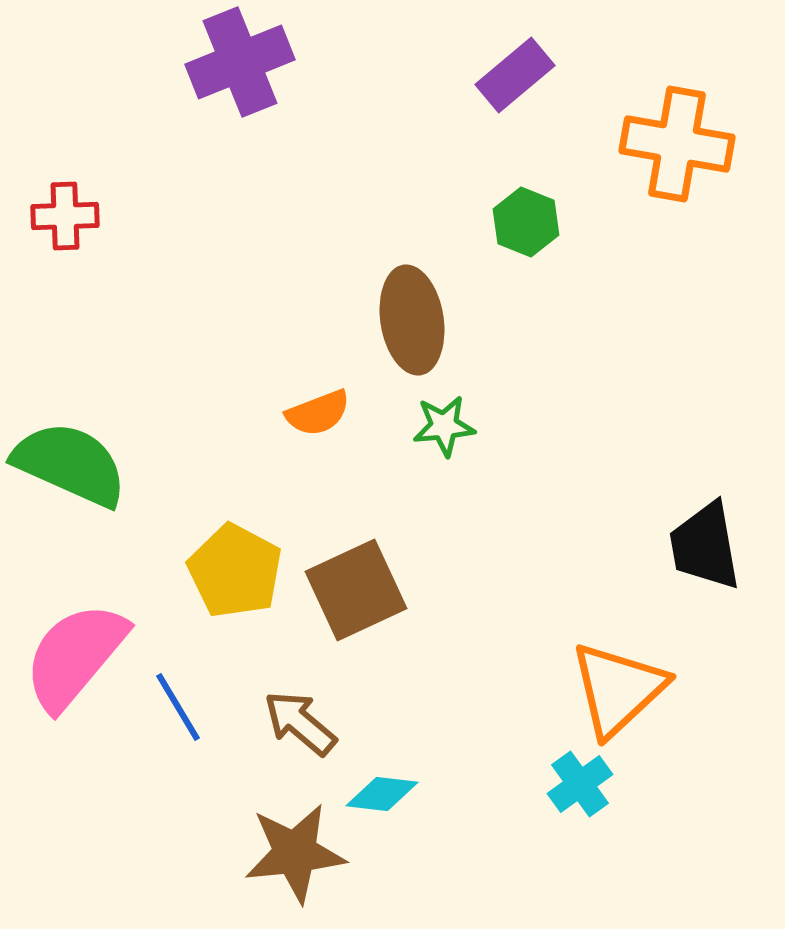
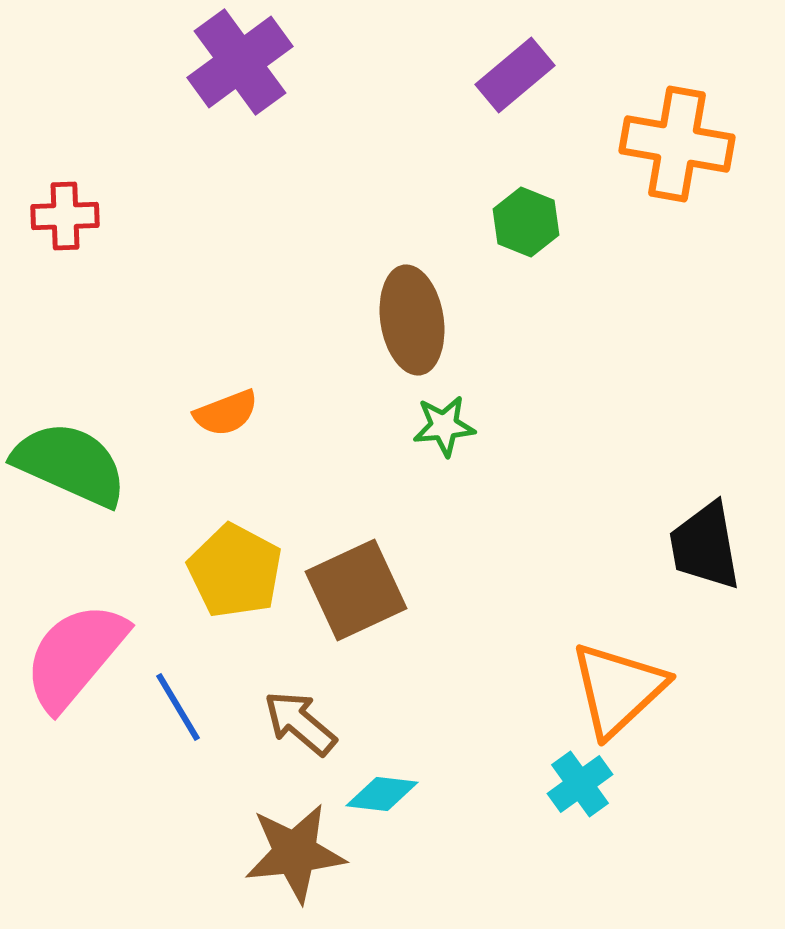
purple cross: rotated 14 degrees counterclockwise
orange semicircle: moved 92 px left
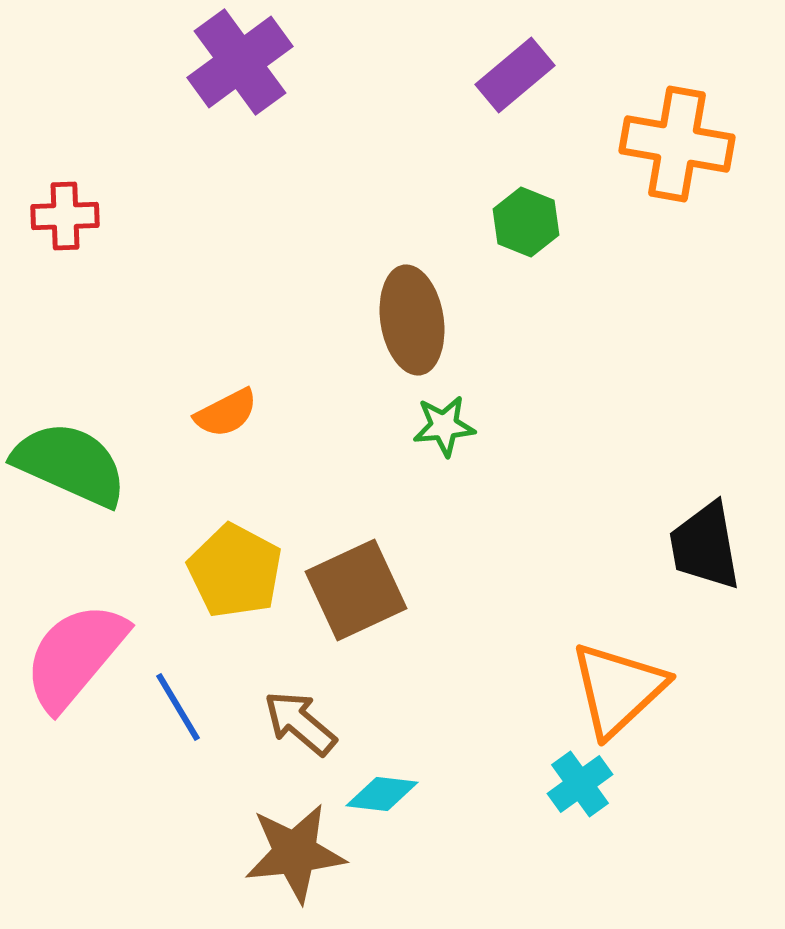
orange semicircle: rotated 6 degrees counterclockwise
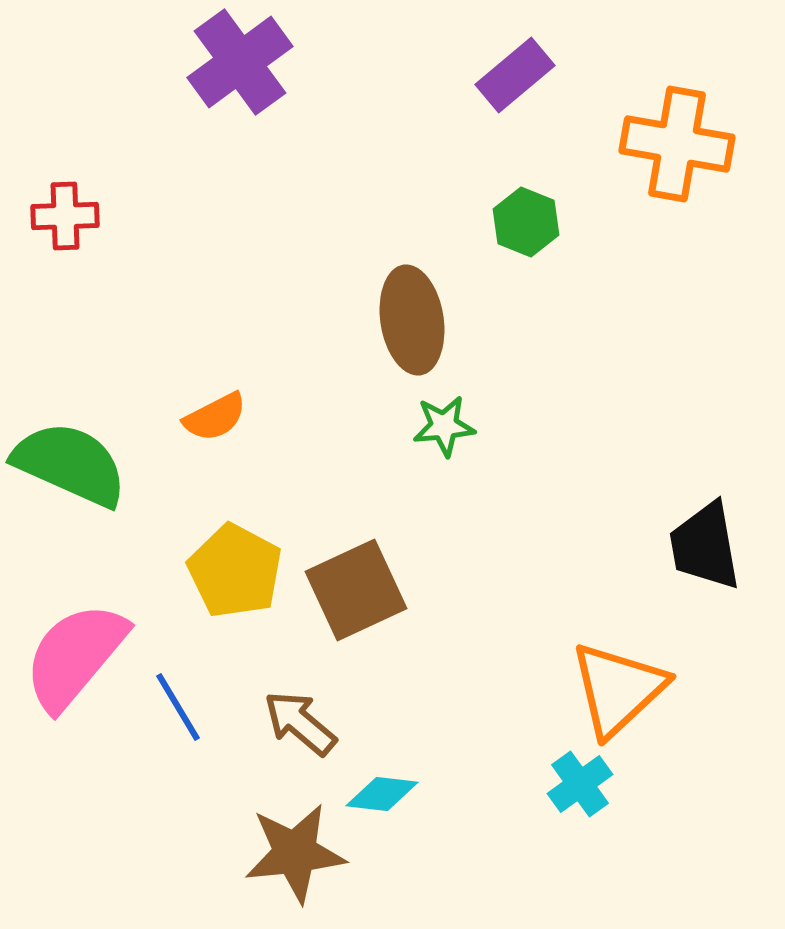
orange semicircle: moved 11 px left, 4 px down
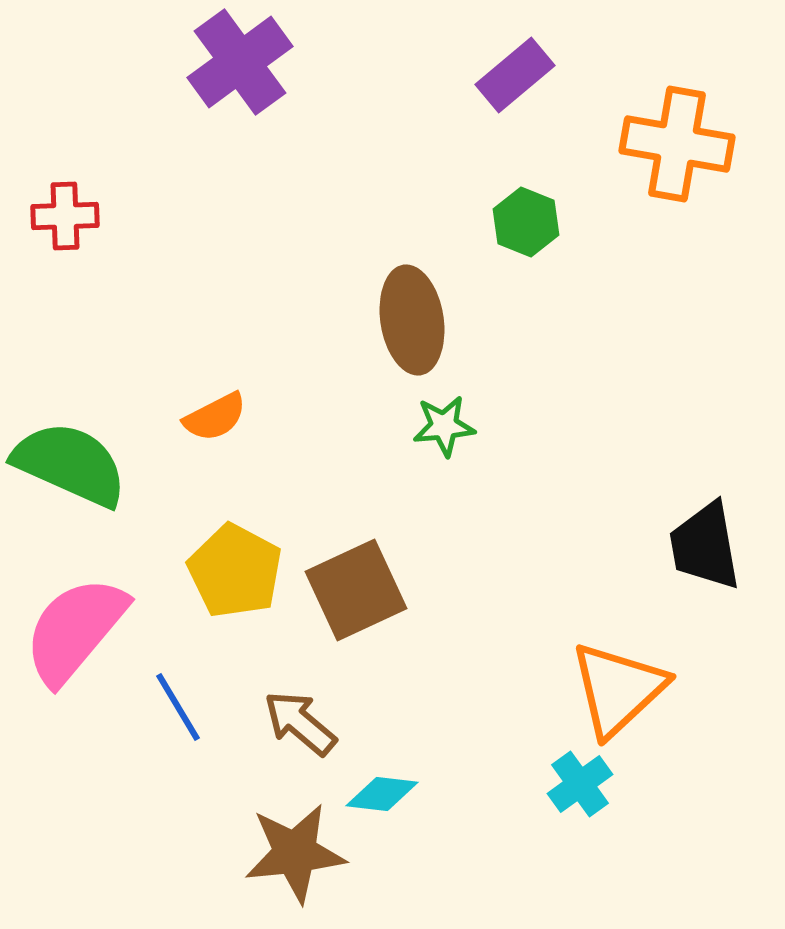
pink semicircle: moved 26 px up
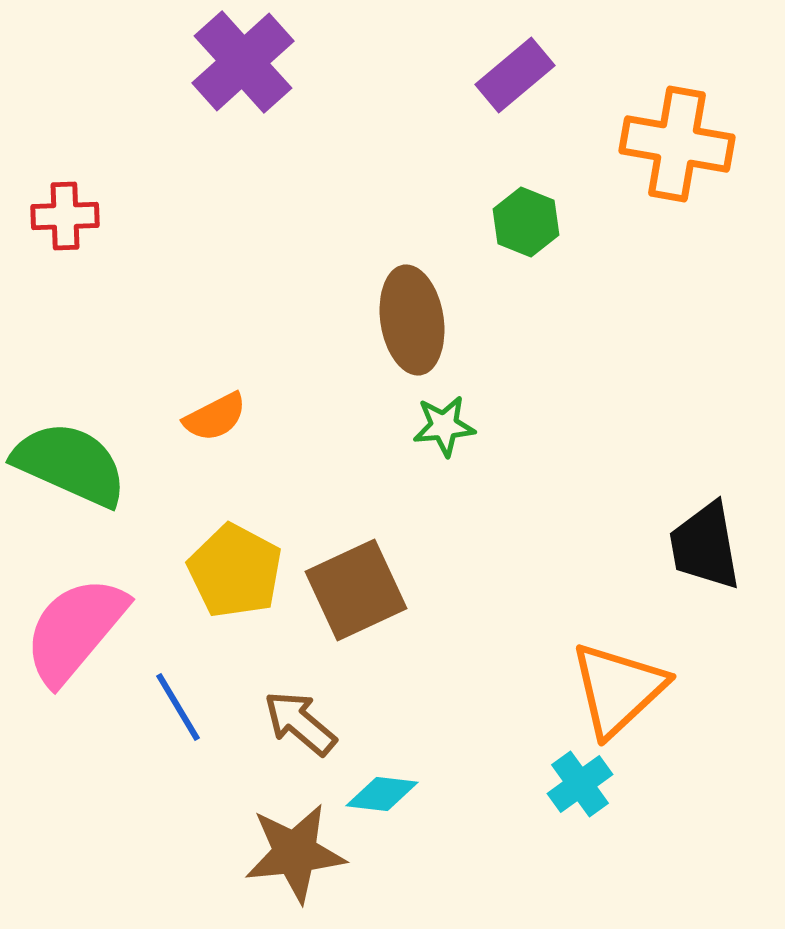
purple cross: moved 3 px right; rotated 6 degrees counterclockwise
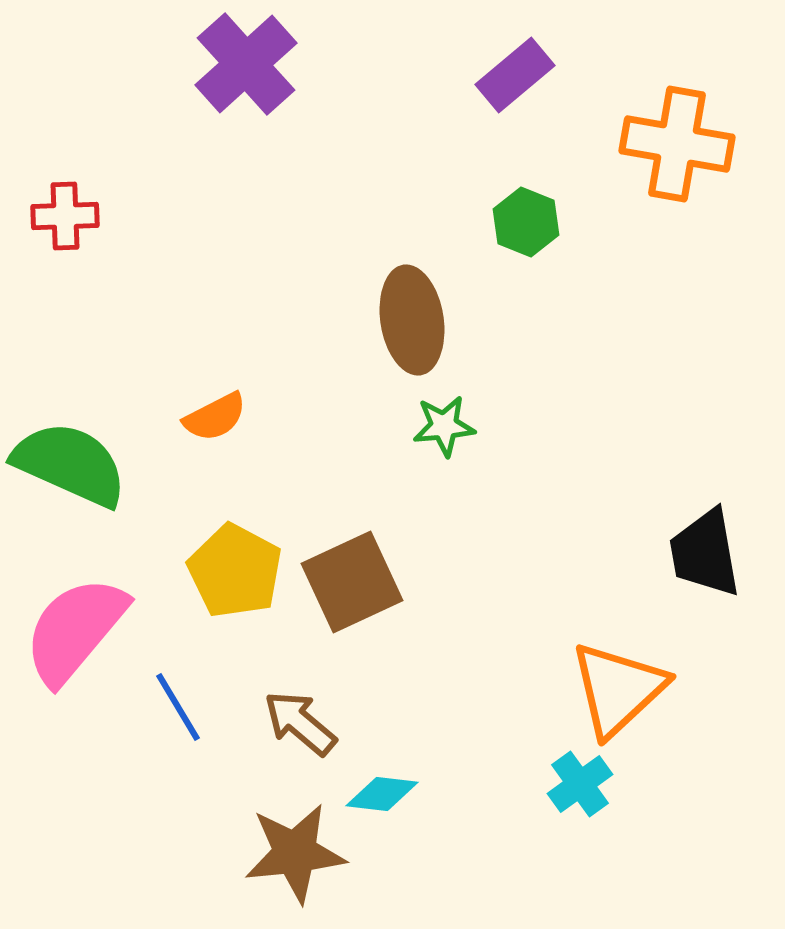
purple cross: moved 3 px right, 2 px down
black trapezoid: moved 7 px down
brown square: moved 4 px left, 8 px up
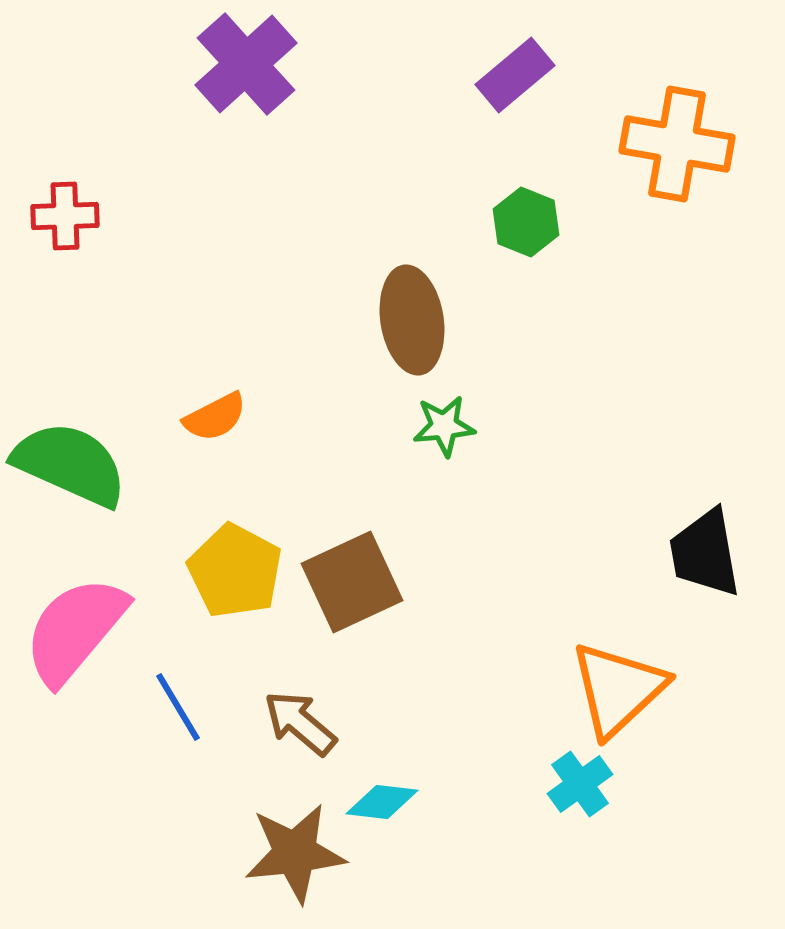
cyan diamond: moved 8 px down
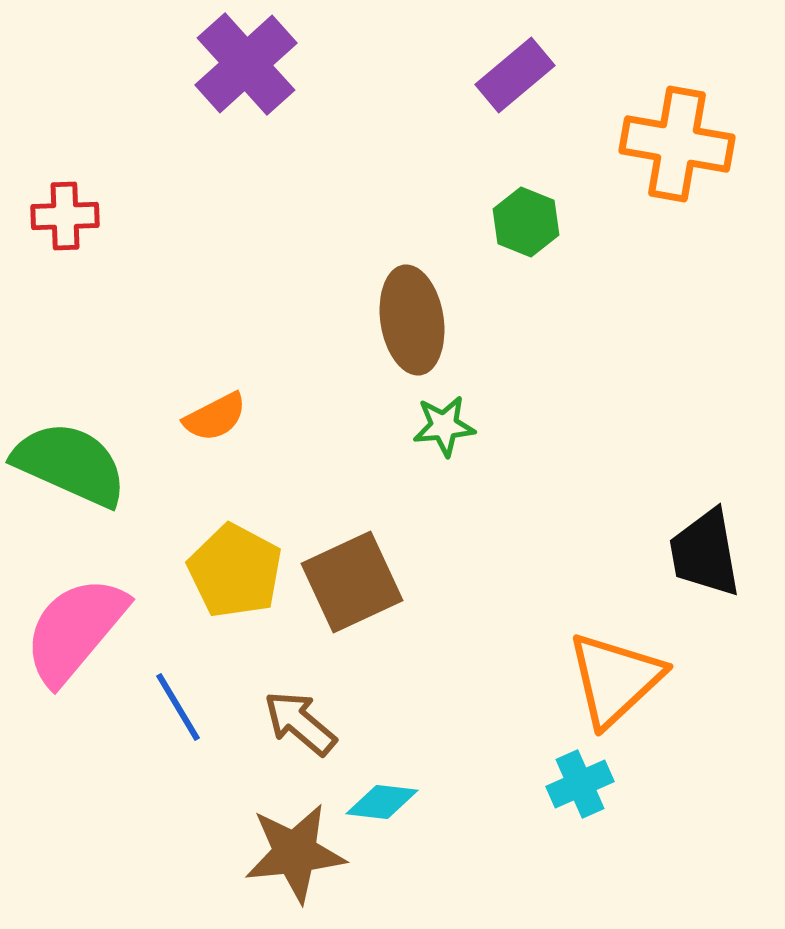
orange triangle: moved 3 px left, 10 px up
cyan cross: rotated 12 degrees clockwise
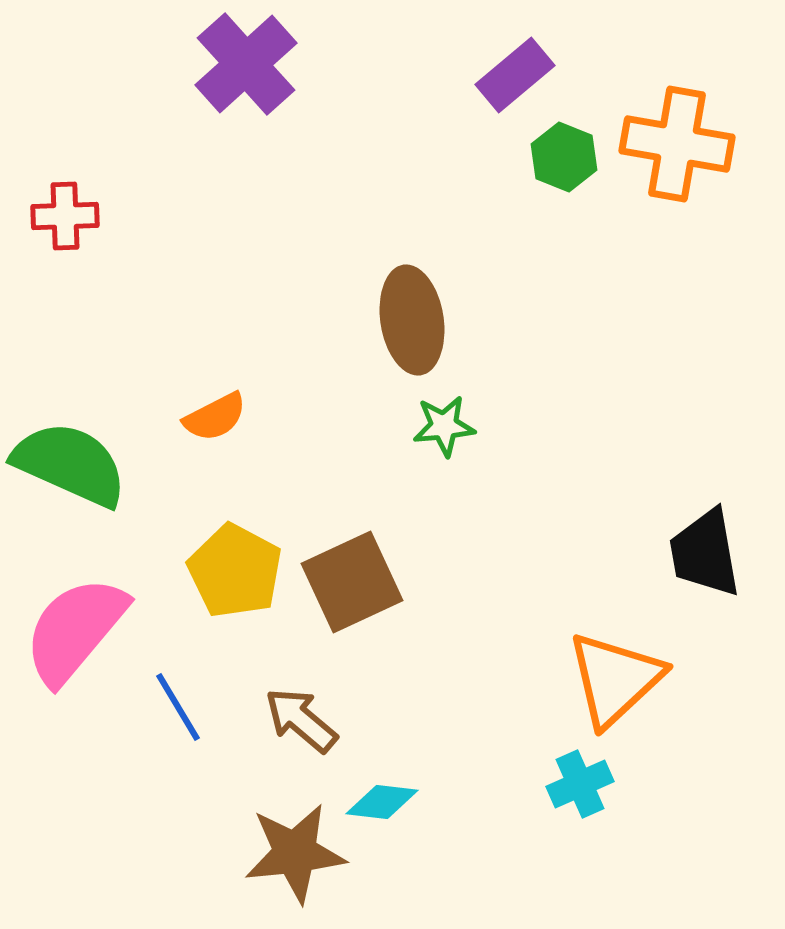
green hexagon: moved 38 px right, 65 px up
brown arrow: moved 1 px right, 3 px up
